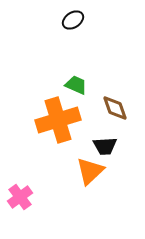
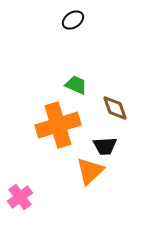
orange cross: moved 5 px down
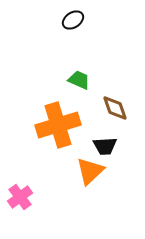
green trapezoid: moved 3 px right, 5 px up
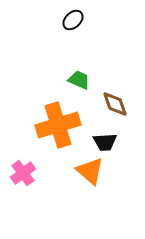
black ellipse: rotated 10 degrees counterclockwise
brown diamond: moved 4 px up
black trapezoid: moved 4 px up
orange triangle: rotated 36 degrees counterclockwise
pink cross: moved 3 px right, 24 px up
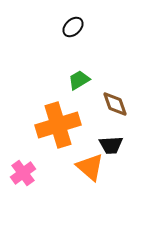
black ellipse: moved 7 px down
green trapezoid: rotated 55 degrees counterclockwise
black trapezoid: moved 6 px right, 3 px down
orange triangle: moved 4 px up
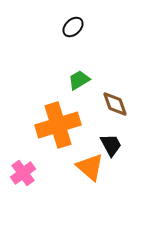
black trapezoid: rotated 115 degrees counterclockwise
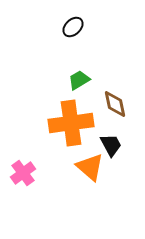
brown diamond: rotated 8 degrees clockwise
orange cross: moved 13 px right, 2 px up; rotated 9 degrees clockwise
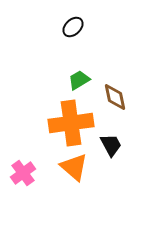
brown diamond: moved 7 px up
orange triangle: moved 16 px left
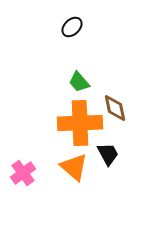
black ellipse: moved 1 px left
green trapezoid: moved 2 px down; rotated 100 degrees counterclockwise
brown diamond: moved 11 px down
orange cross: moved 9 px right; rotated 6 degrees clockwise
black trapezoid: moved 3 px left, 9 px down
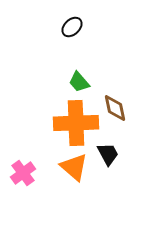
orange cross: moved 4 px left
